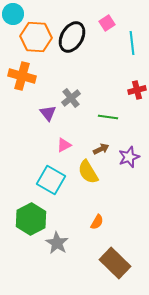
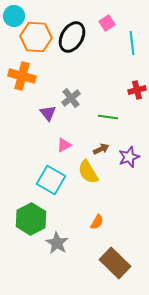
cyan circle: moved 1 px right, 2 px down
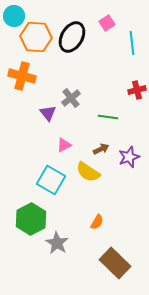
yellow semicircle: rotated 25 degrees counterclockwise
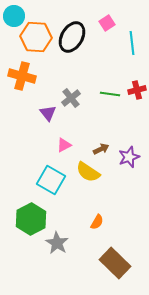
green line: moved 2 px right, 23 px up
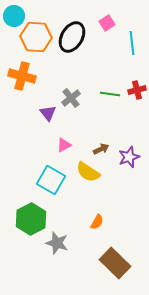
gray star: rotated 15 degrees counterclockwise
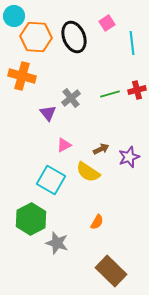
black ellipse: moved 2 px right; rotated 52 degrees counterclockwise
green line: rotated 24 degrees counterclockwise
brown rectangle: moved 4 px left, 8 px down
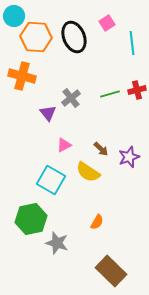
brown arrow: rotated 70 degrees clockwise
green hexagon: rotated 16 degrees clockwise
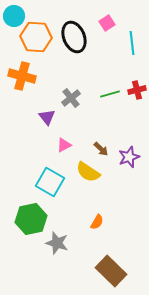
purple triangle: moved 1 px left, 4 px down
cyan square: moved 1 px left, 2 px down
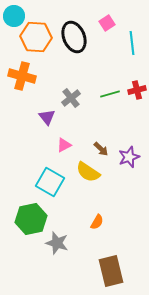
brown rectangle: rotated 32 degrees clockwise
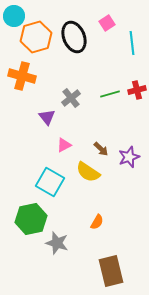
orange hexagon: rotated 20 degrees counterclockwise
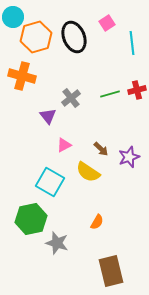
cyan circle: moved 1 px left, 1 px down
purple triangle: moved 1 px right, 1 px up
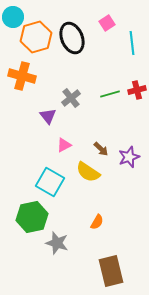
black ellipse: moved 2 px left, 1 px down
green hexagon: moved 1 px right, 2 px up
